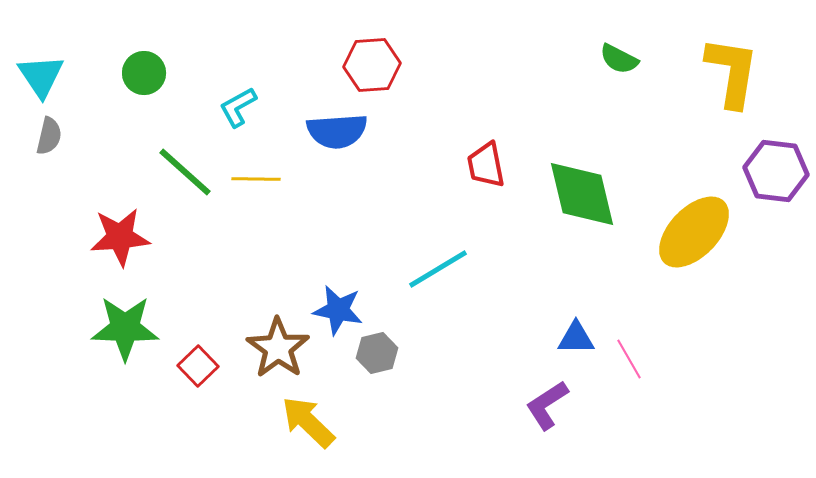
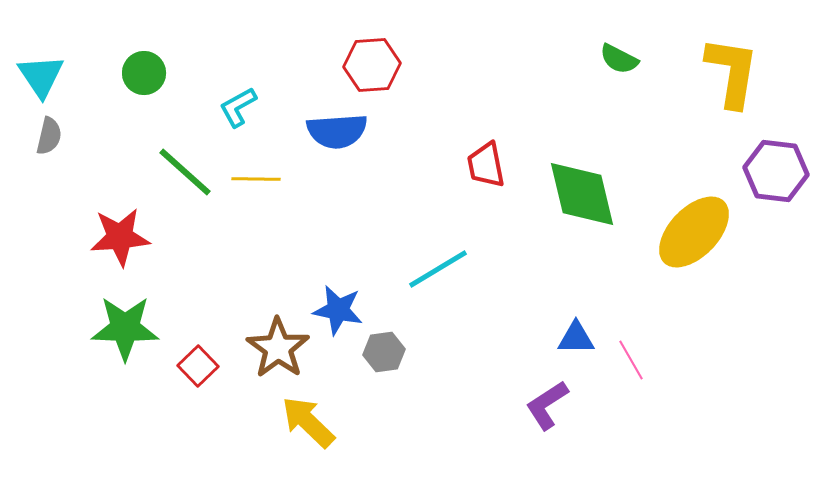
gray hexagon: moved 7 px right, 1 px up; rotated 6 degrees clockwise
pink line: moved 2 px right, 1 px down
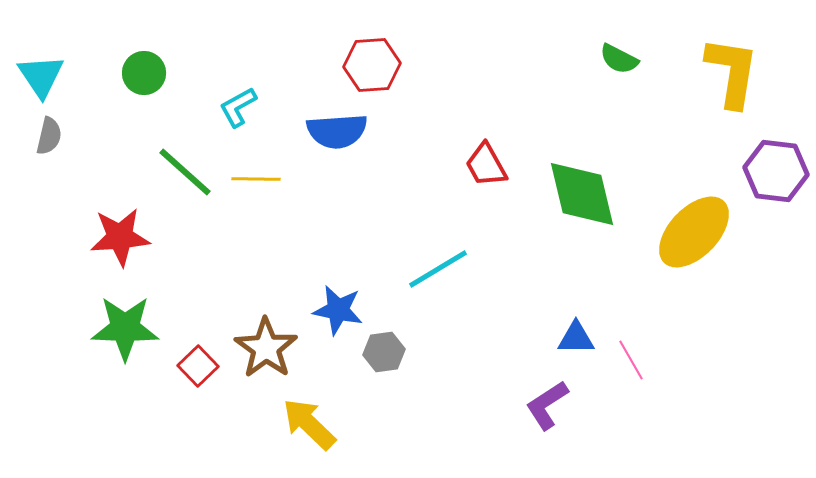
red trapezoid: rotated 18 degrees counterclockwise
brown star: moved 12 px left
yellow arrow: moved 1 px right, 2 px down
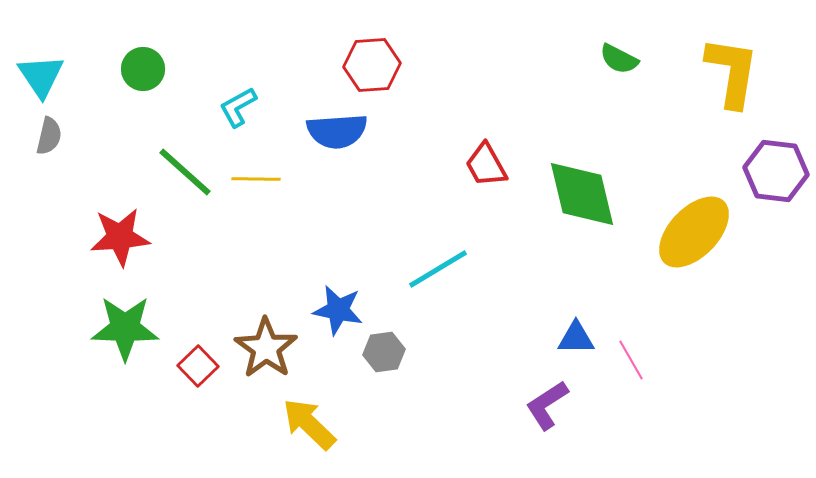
green circle: moved 1 px left, 4 px up
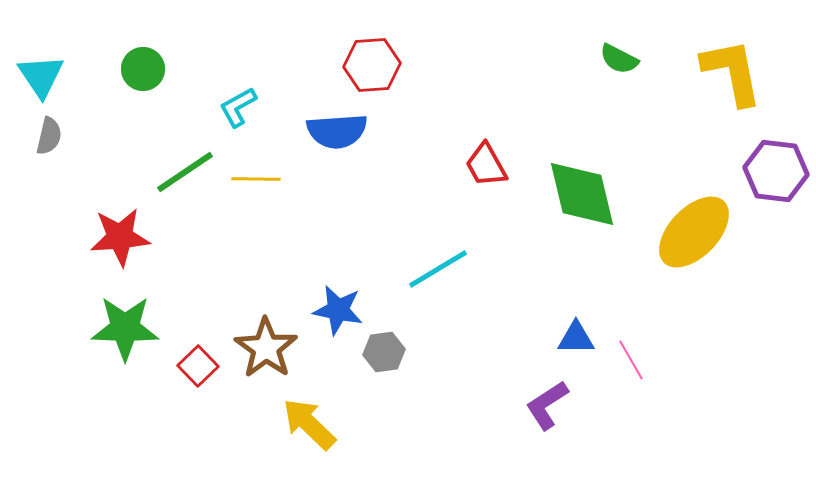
yellow L-shape: rotated 20 degrees counterclockwise
green line: rotated 76 degrees counterclockwise
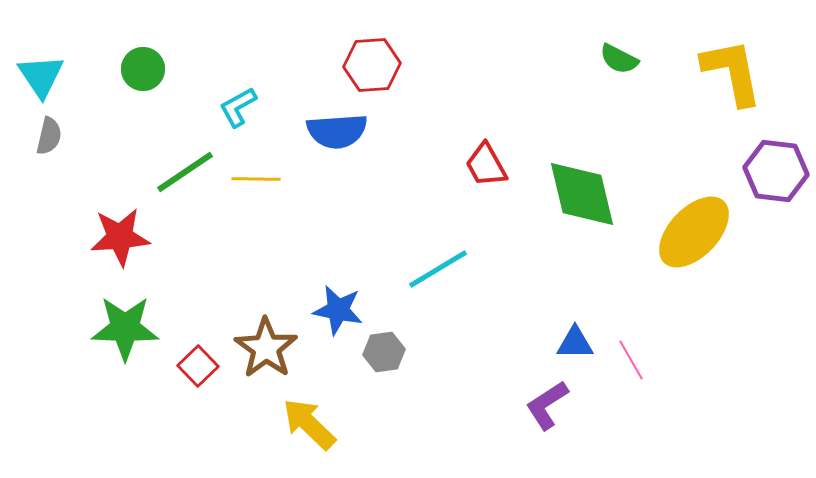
blue triangle: moved 1 px left, 5 px down
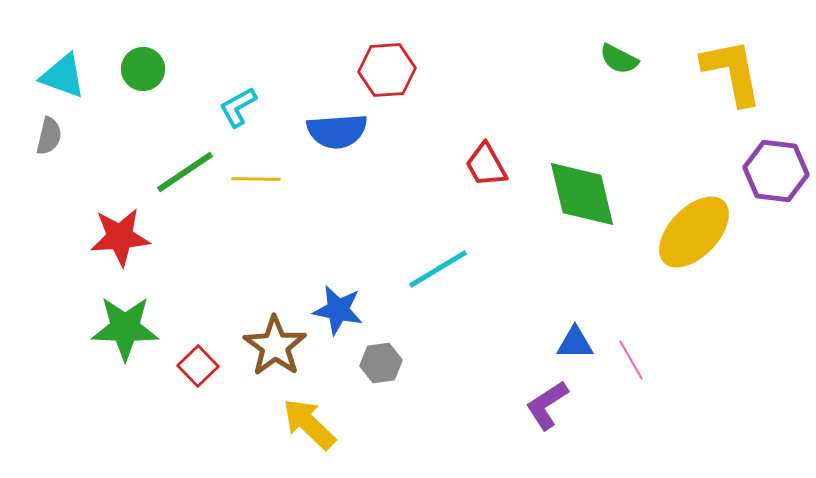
red hexagon: moved 15 px right, 5 px down
cyan triangle: moved 22 px right; rotated 36 degrees counterclockwise
brown star: moved 9 px right, 2 px up
gray hexagon: moved 3 px left, 11 px down
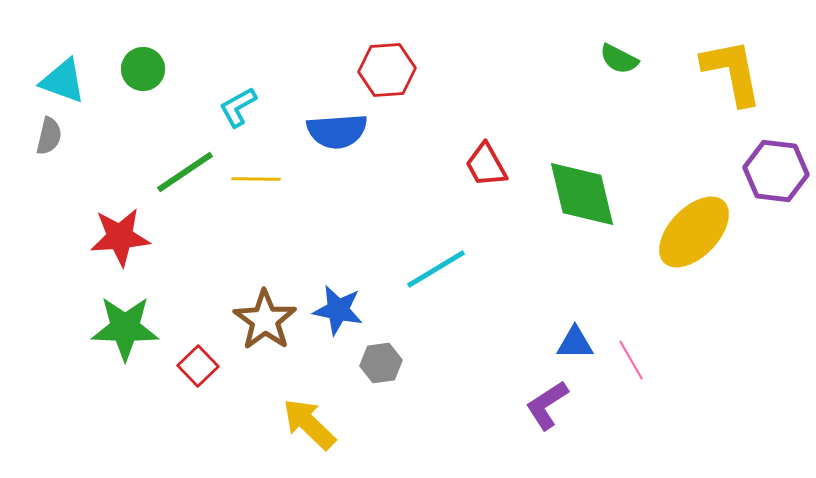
cyan triangle: moved 5 px down
cyan line: moved 2 px left
brown star: moved 10 px left, 26 px up
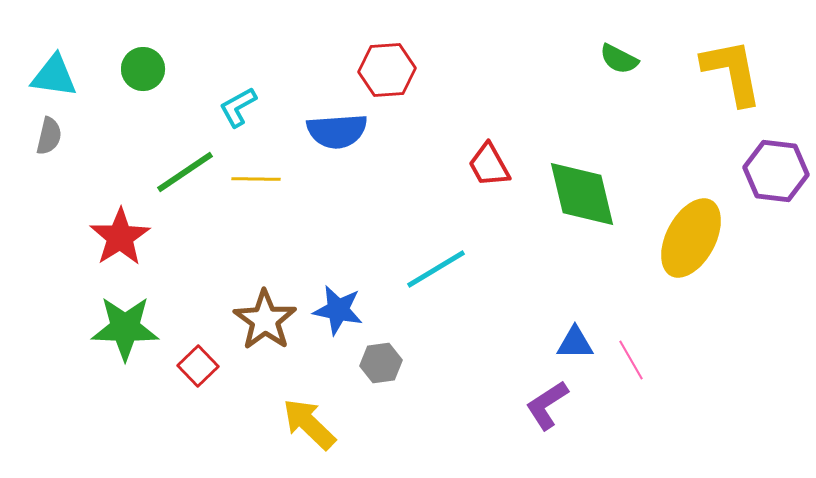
cyan triangle: moved 9 px left, 5 px up; rotated 12 degrees counterclockwise
red trapezoid: moved 3 px right
yellow ellipse: moved 3 px left, 6 px down; rotated 16 degrees counterclockwise
red star: rotated 28 degrees counterclockwise
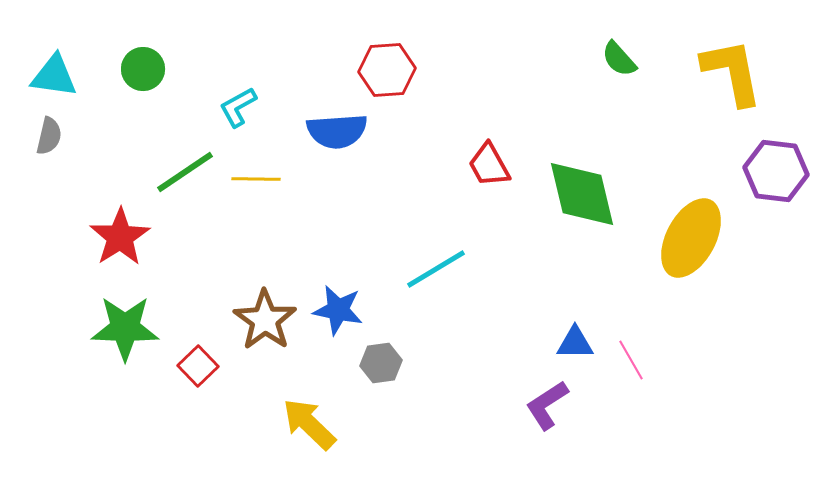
green semicircle: rotated 21 degrees clockwise
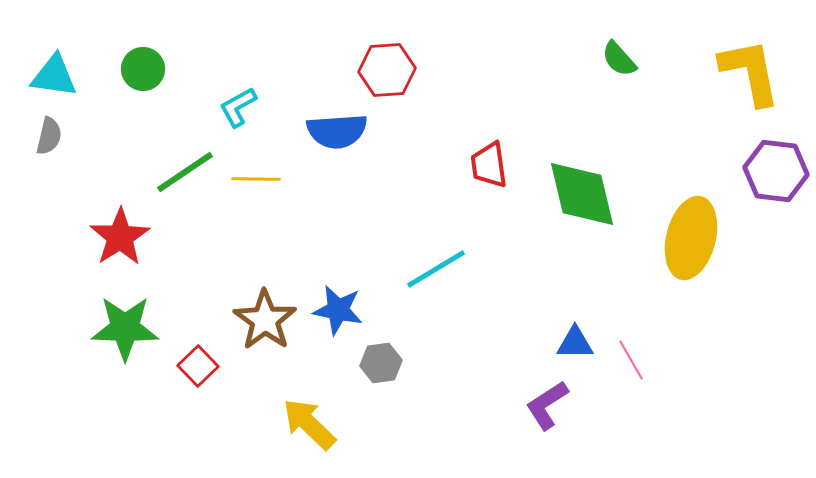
yellow L-shape: moved 18 px right
red trapezoid: rotated 21 degrees clockwise
yellow ellipse: rotated 14 degrees counterclockwise
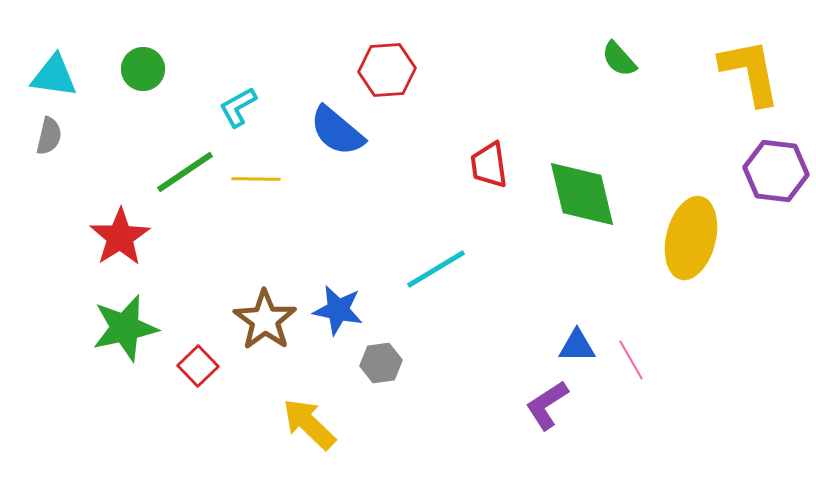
blue semicircle: rotated 44 degrees clockwise
green star: rotated 14 degrees counterclockwise
blue triangle: moved 2 px right, 3 px down
